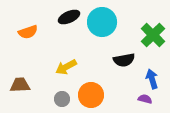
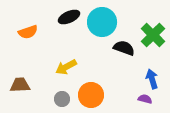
black semicircle: moved 12 px up; rotated 150 degrees counterclockwise
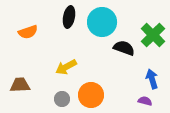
black ellipse: rotated 55 degrees counterclockwise
purple semicircle: moved 2 px down
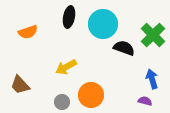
cyan circle: moved 1 px right, 2 px down
brown trapezoid: rotated 130 degrees counterclockwise
gray circle: moved 3 px down
